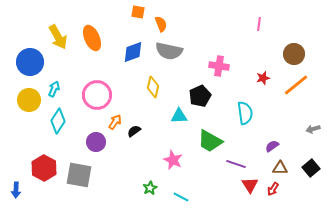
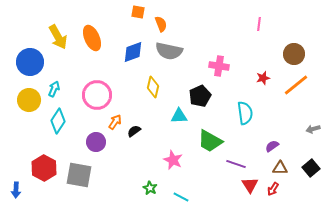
green star: rotated 16 degrees counterclockwise
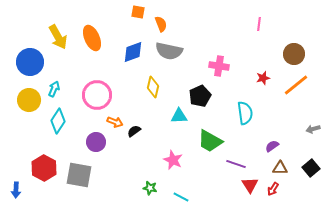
orange arrow: rotated 77 degrees clockwise
green star: rotated 16 degrees counterclockwise
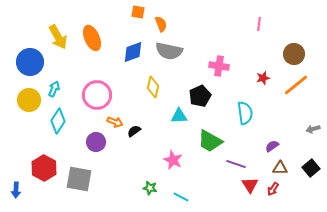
gray square: moved 4 px down
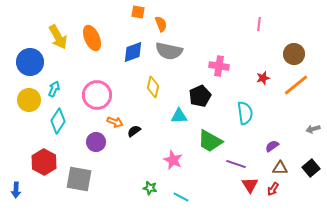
red hexagon: moved 6 px up
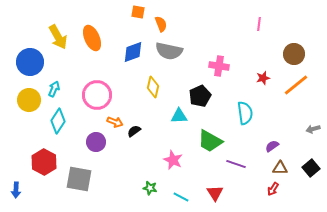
red triangle: moved 35 px left, 8 px down
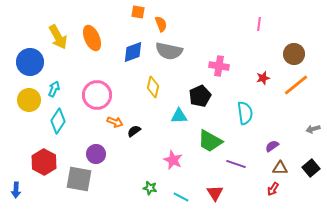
purple circle: moved 12 px down
